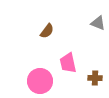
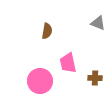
brown semicircle: rotated 28 degrees counterclockwise
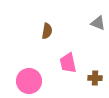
pink circle: moved 11 px left
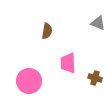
pink trapezoid: rotated 10 degrees clockwise
brown cross: rotated 16 degrees clockwise
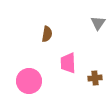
gray triangle: rotated 42 degrees clockwise
brown semicircle: moved 3 px down
brown cross: rotated 24 degrees counterclockwise
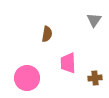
gray triangle: moved 4 px left, 3 px up
pink circle: moved 2 px left, 3 px up
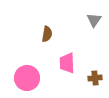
pink trapezoid: moved 1 px left
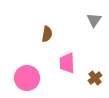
brown cross: rotated 32 degrees counterclockwise
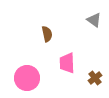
gray triangle: rotated 28 degrees counterclockwise
brown semicircle: rotated 21 degrees counterclockwise
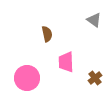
pink trapezoid: moved 1 px left, 1 px up
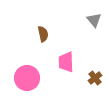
gray triangle: rotated 14 degrees clockwise
brown semicircle: moved 4 px left
